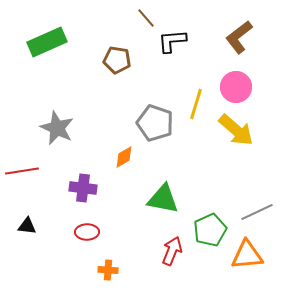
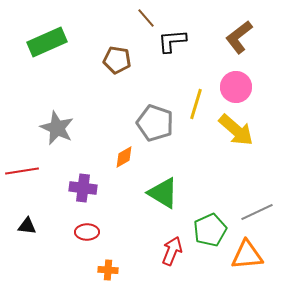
green triangle: moved 6 px up; rotated 20 degrees clockwise
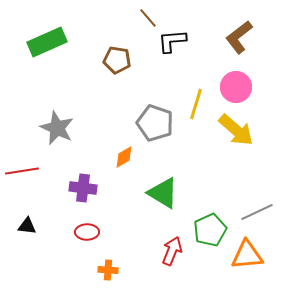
brown line: moved 2 px right
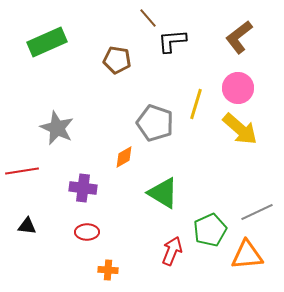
pink circle: moved 2 px right, 1 px down
yellow arrow: moved 4 px right, 1 px up
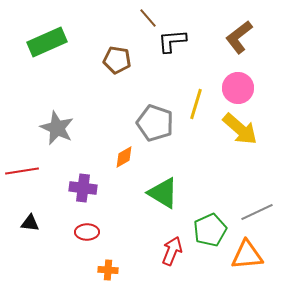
black triangle: moved 3 px right, 3 px up
